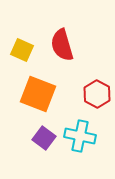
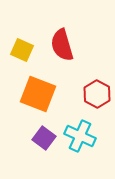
cyan cross: rotated 12 degrees clockwise
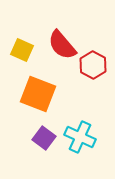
red semicircle: rotated 24 degrees counterclockwise
red hexagon: moved 4 px left, 29 px up
cyan cross: moved 1 px down
